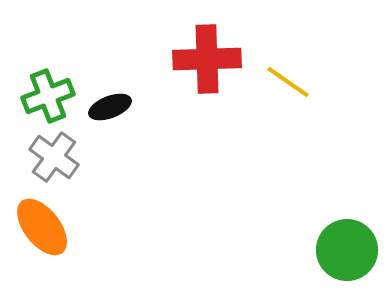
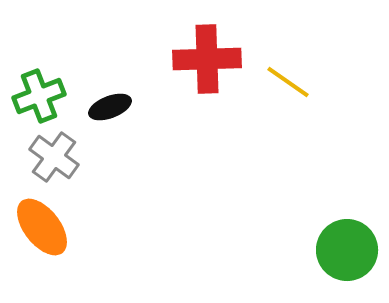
green cross: moved 9 px left
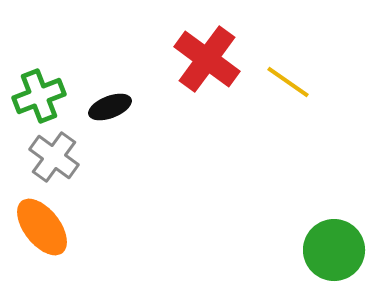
red cross: rotated 38 degrees clockwise
green circle: moved 13 px left
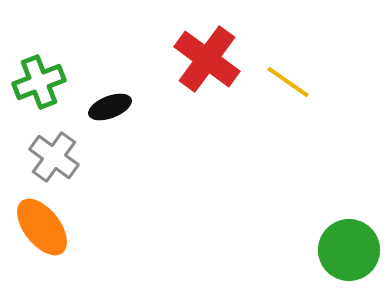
green cross: moved 14 px up
green circle: moved 15 px right
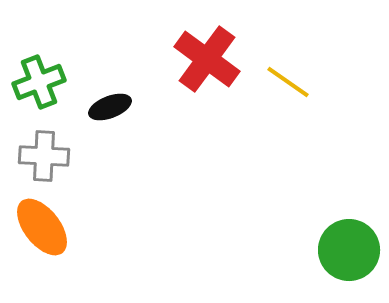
gray cross: moved 10 px left, 1 px up; rotated 33 degrees counterclockwise
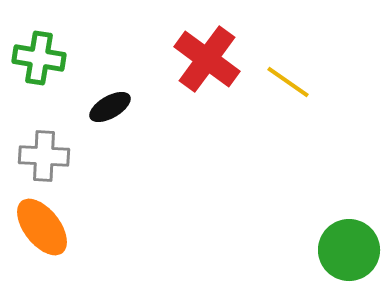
green cross: moved 24 px up; rotated 30 degrees clockwise
black ellipse: rotated 9 degrees counterclockwise
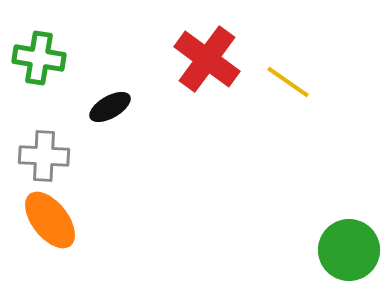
orange ellipse: moved 8 px right, 7 px up
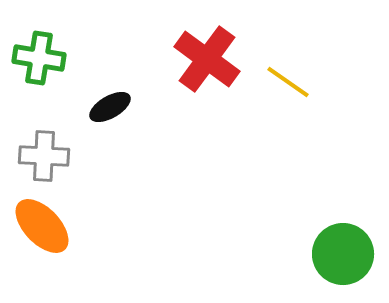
orange ellipse: moved 8 px left, 6 px down; rotated 6 degrees counterclockwise
green circle: moved 6 px left, 4 px down
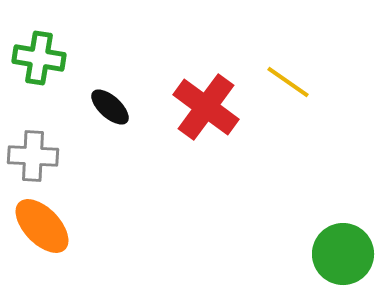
red cross: moved 1 px left, 48 px down
black ellipse: rotated 72 degrees clockwise
gray cross: moved 11 px left
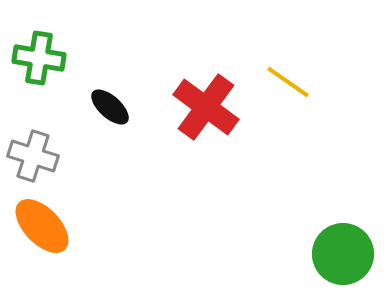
gray cross: rotated 15 degrees clockwise
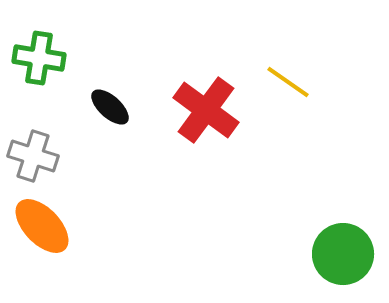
red cross: moved 3 px down
